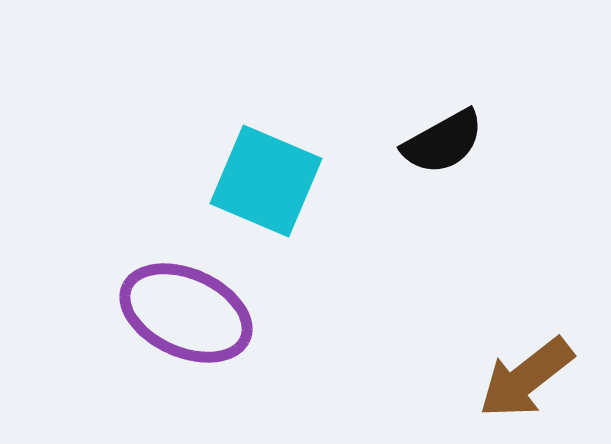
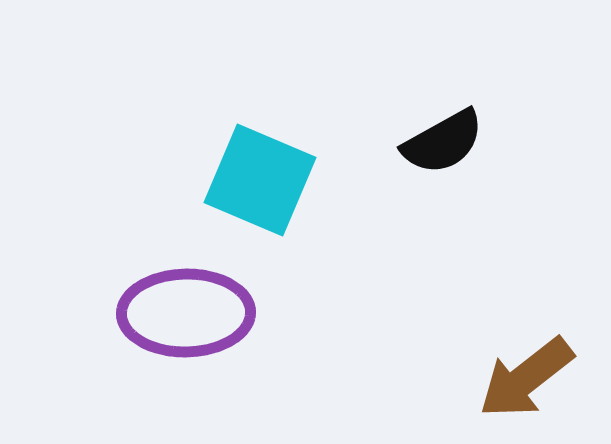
cyan square: moved 6 px left, 1 px up
purple ellipse: rotated 25 degrees counterclockwise
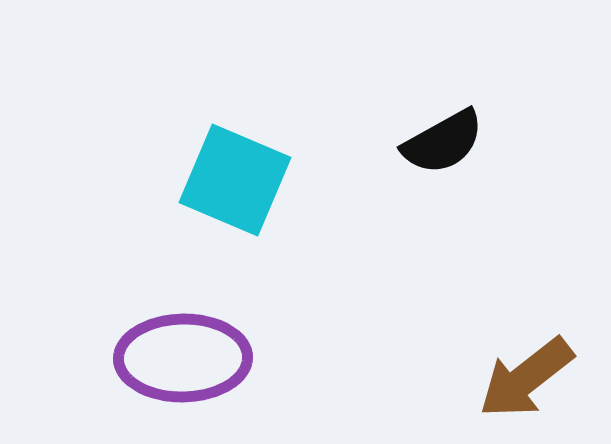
cyan square: moved 25 px left
purple ellipse: moved 3 px left, 45 px down
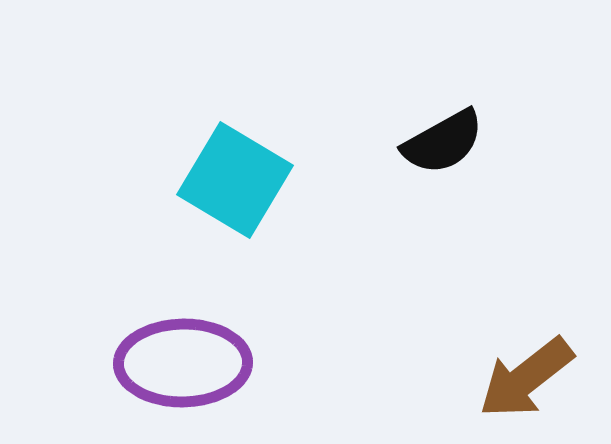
cyan square: rotated 8 degrees clockwise
purple ellipse: moved 5 px down
